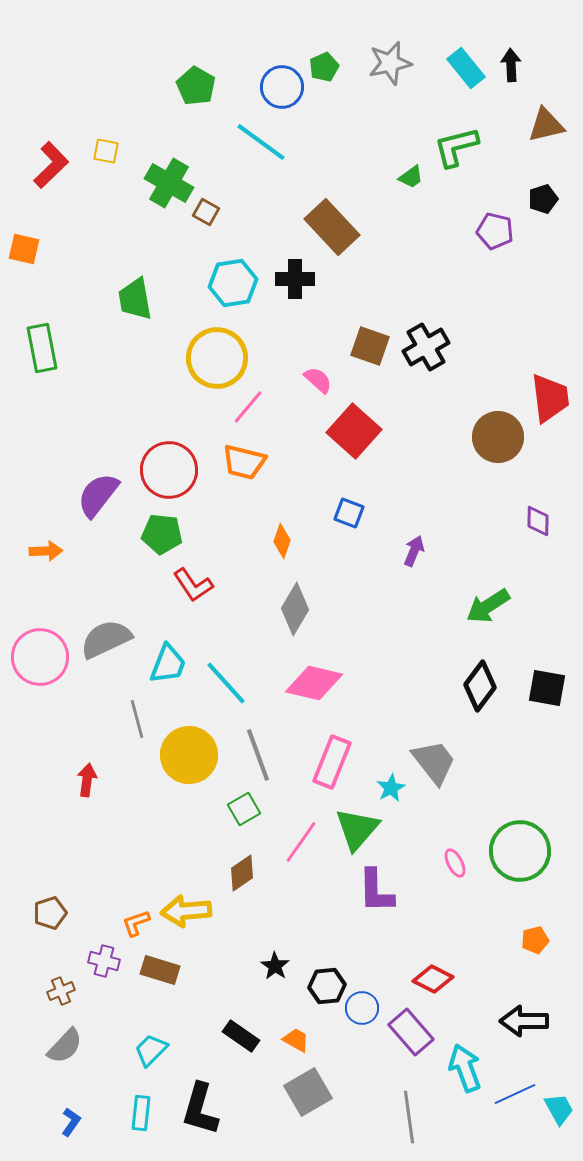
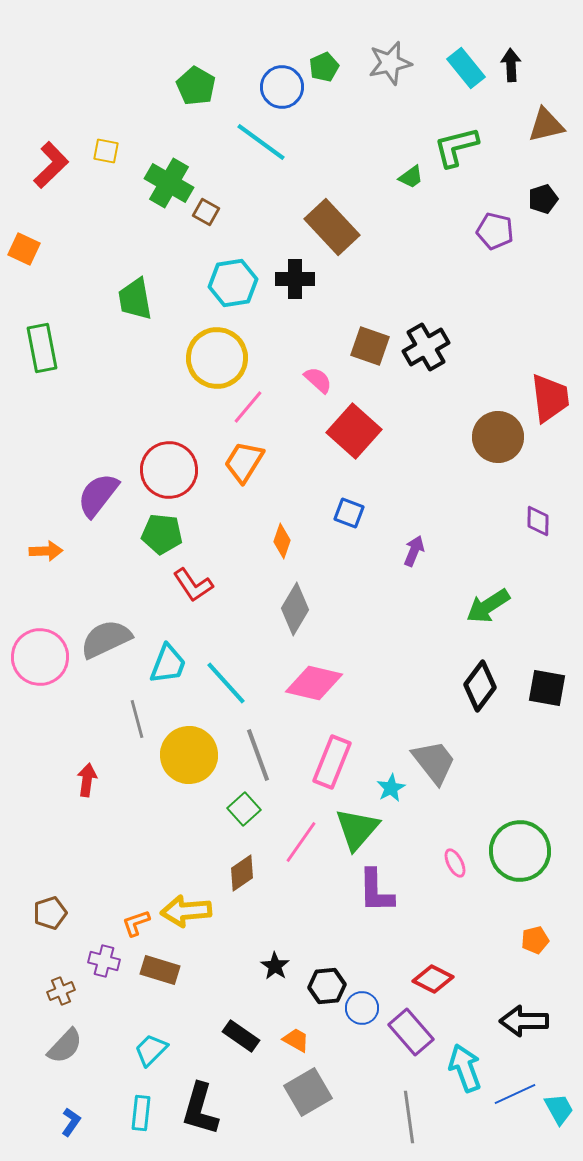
orange square at (24, 249): rotated 12 degrees clockwise
orange trapezoid at (244, 462): rotated 108 degrees clockwise
green square at (244, 809): rotated 12 degrees counterclockwise
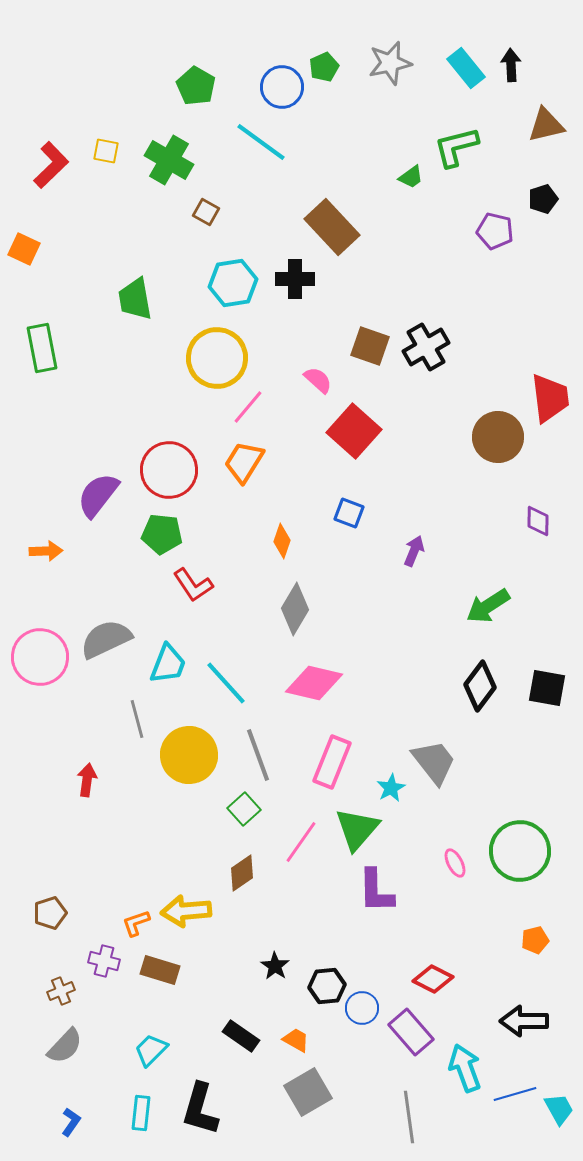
green cross at (169, 183): moved 23 px up
blue line at (515, 1094): rotated 9 degrees clockwise
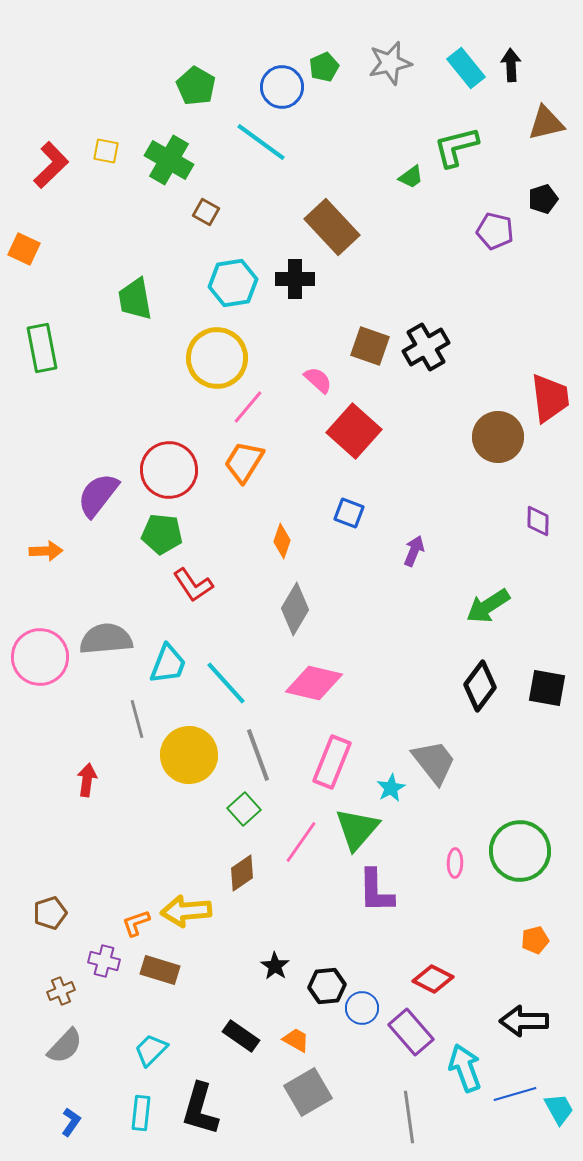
brown triangle at (546, 125): moved 2 px up
gray semicircle at (106, 639): rotated 20 degrees clockwise
pink ellipse at (455, 863): rotated 28 degrees clockwise
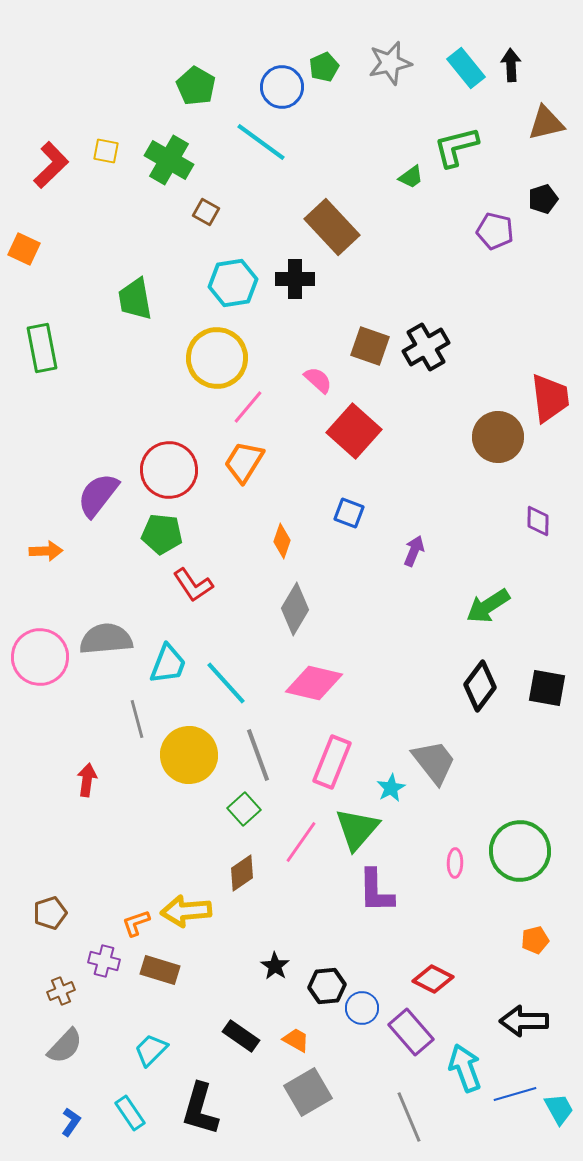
cyan rectangle at (141, 1113): moved 11 px left; rotated 40 degrees counterclockwise
gray line at (409, 1117): rotated 15 degrees counterclockwise
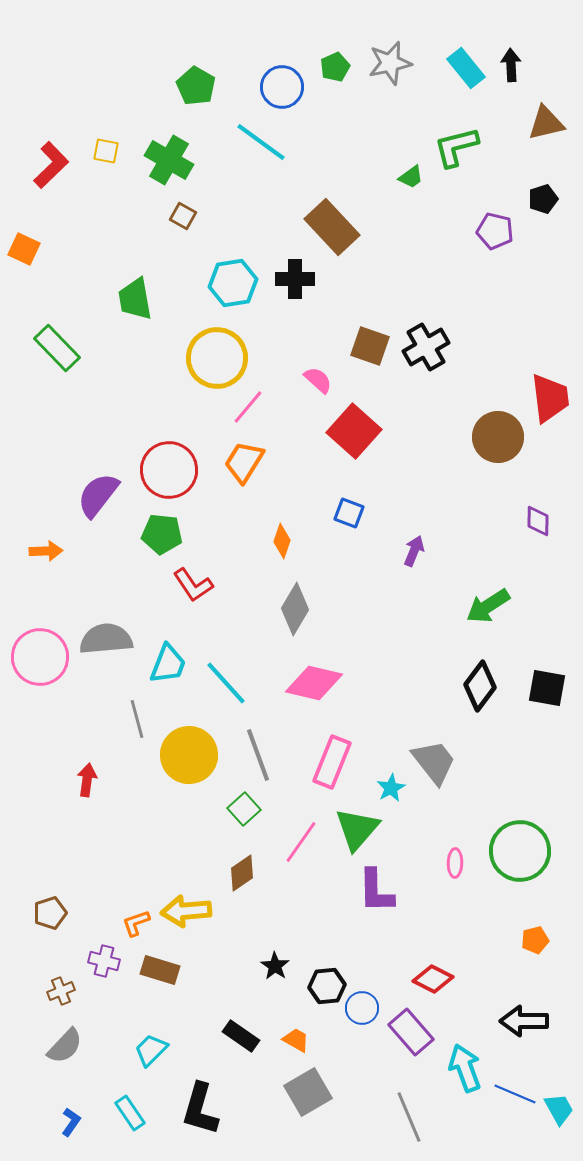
green pentagon at (324, 67): moved 11 px right
brown square at (206, 212): moved 23 px left, 4 px down
green rectangle at (42, 348): moved 15 px right; rotated 33 degrees counterclockwise
blue line at (515, 1094): rotated 39 degrees clockwise
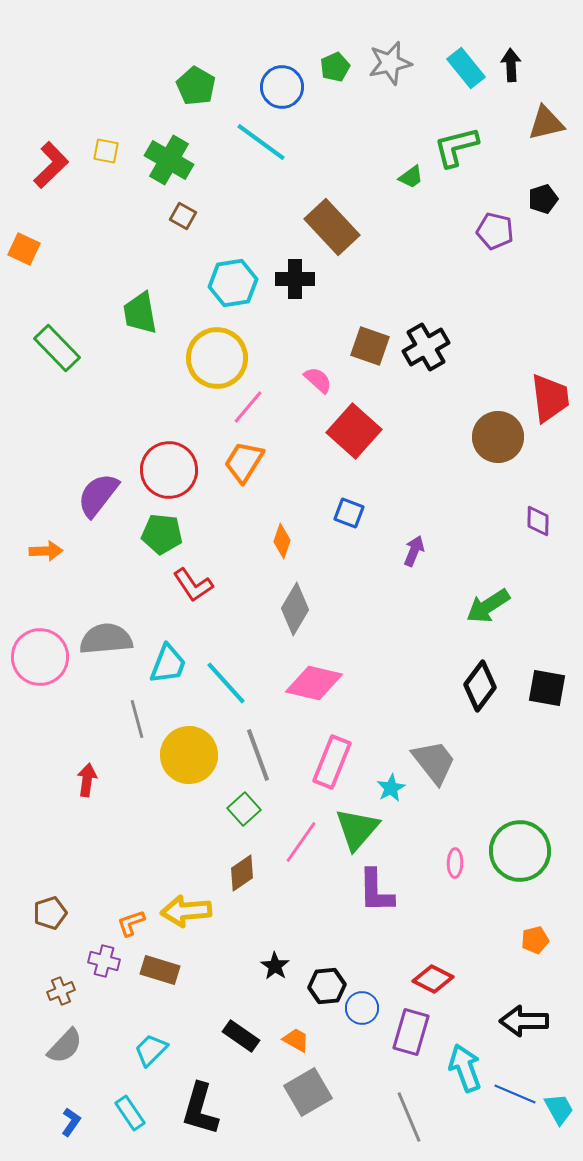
green trapezoid at (135, 299): moved 5 px right, 14 px down
orange L-shape at (136, 923): moved 5 px left
purple rectangle at (411, 1032): rotated 57 degrees clockwise
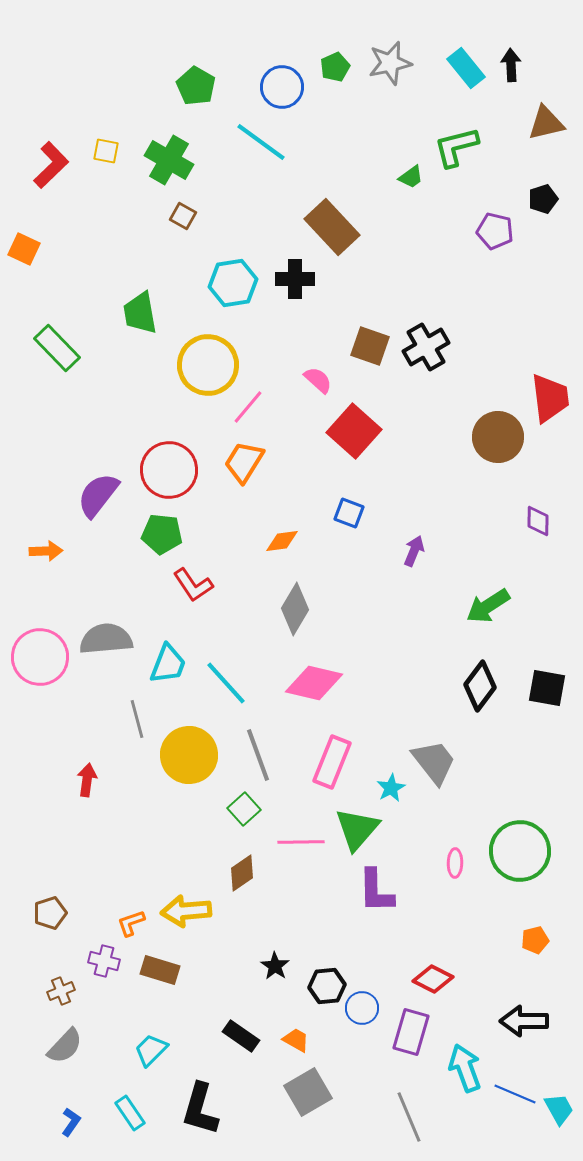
yellow circle at (217, 358): moved 9 px left, 7 px down
orange diamond at (282, 541): rotated 64 degrees clockwise
pink line at (301, 842): rotated 54 degrees clockwise
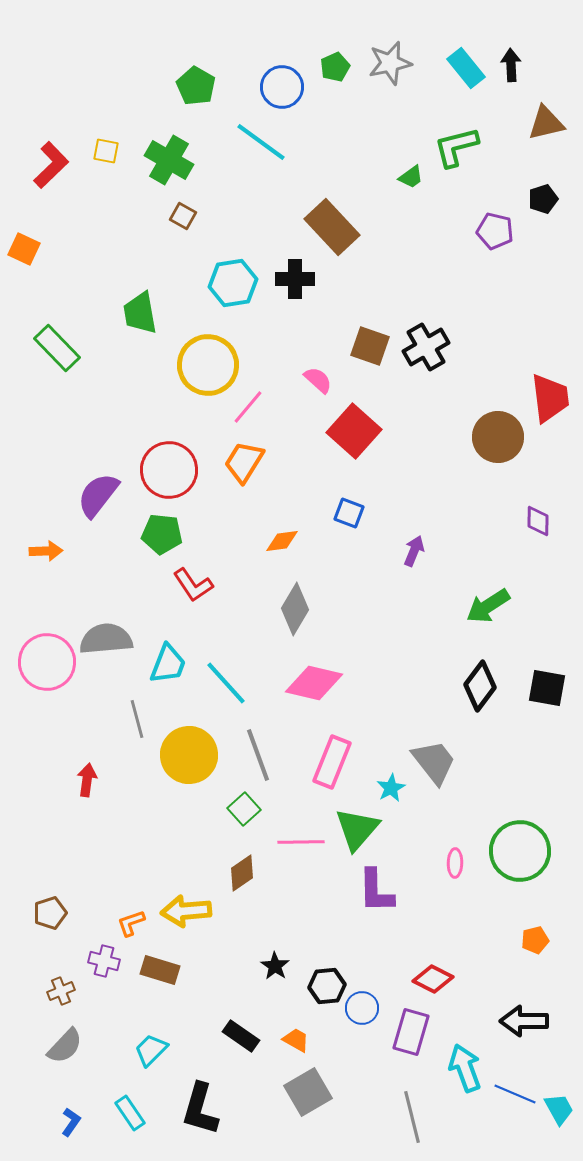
pink circle at (40, 657): moved 7 px right, 5 px down
gray line at (409, 1117): moved 3 px right; rotated 9 degrees clockwise
